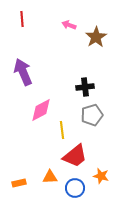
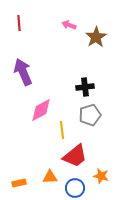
red line: moved 3 px left, 4 px down
gray pentagon: moved 2 px left
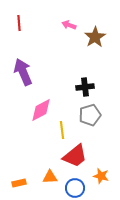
brown star: moved 1 px left
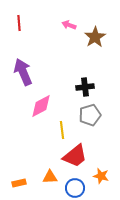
pink diamond: moved 4 px up
